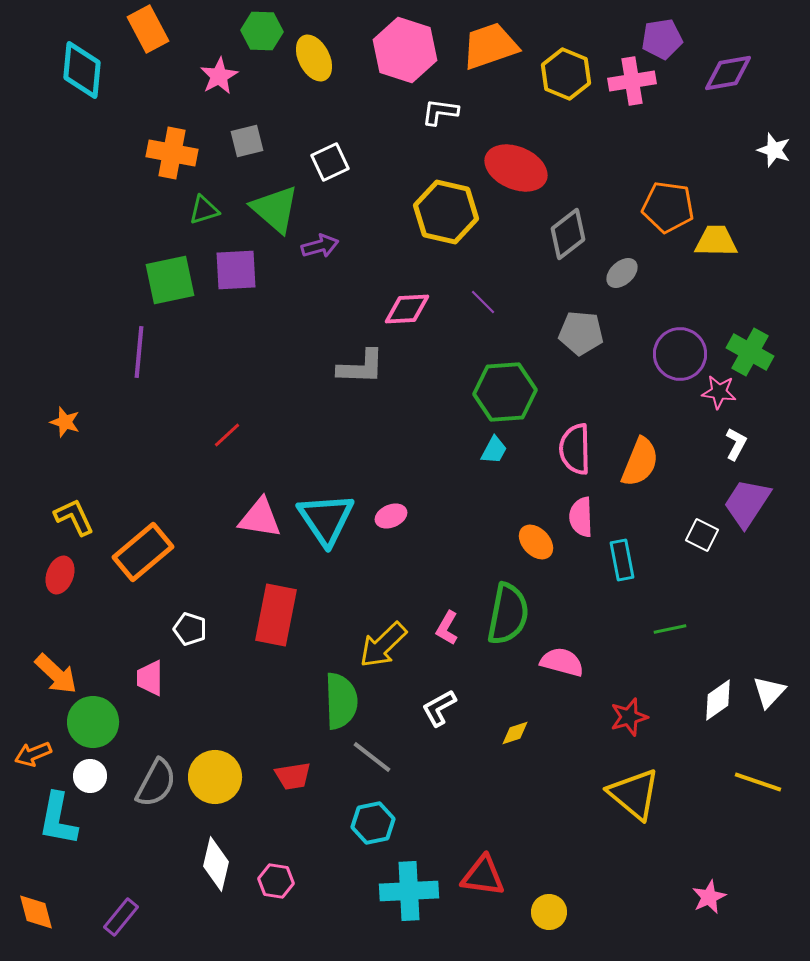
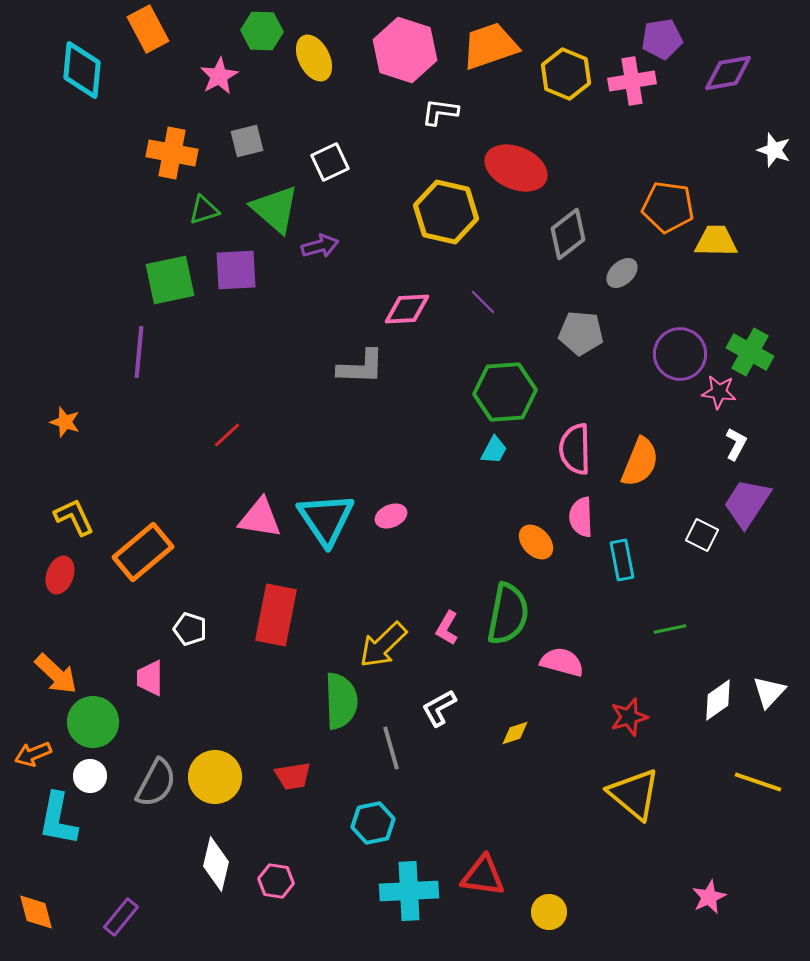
gray line at (372, 757): moved 19 px right, 9 px up; rotated 36 degrees clockwise
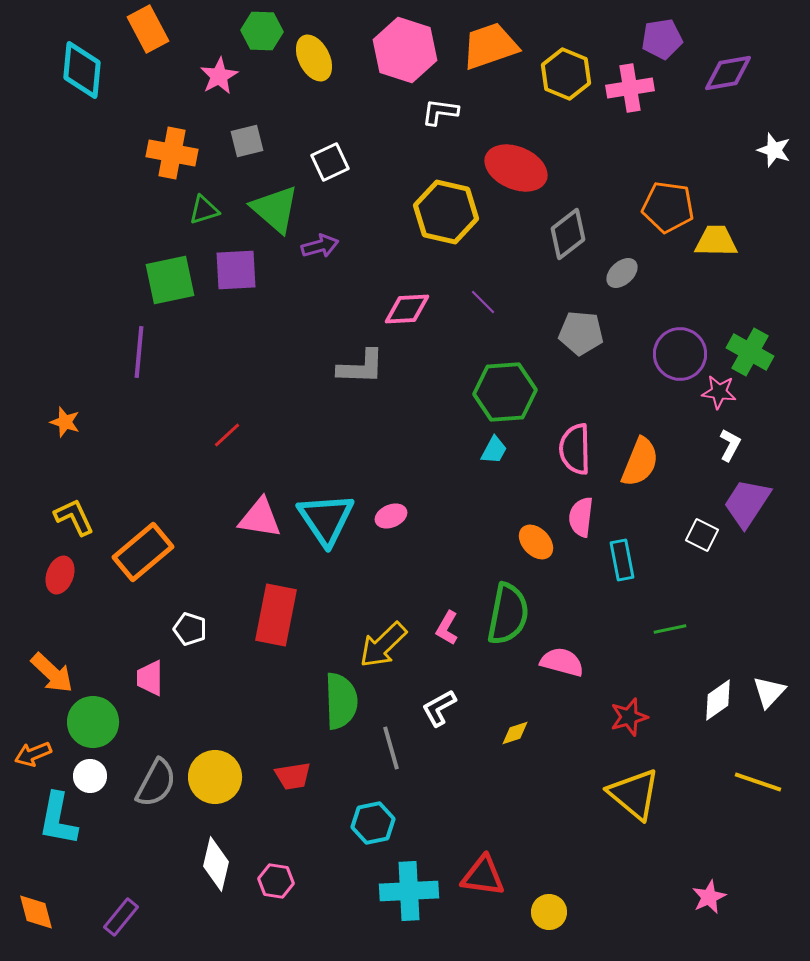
pink cross at (632, 81): moved 2 px left, 7 px down
white L-shape at (736, 444): moved 6 px left, 1 px down
pink semicircle at (581, 517): rotated 9 degrees clockwise
orange arrow at (56, 674): moved 4 px left, 1 px up
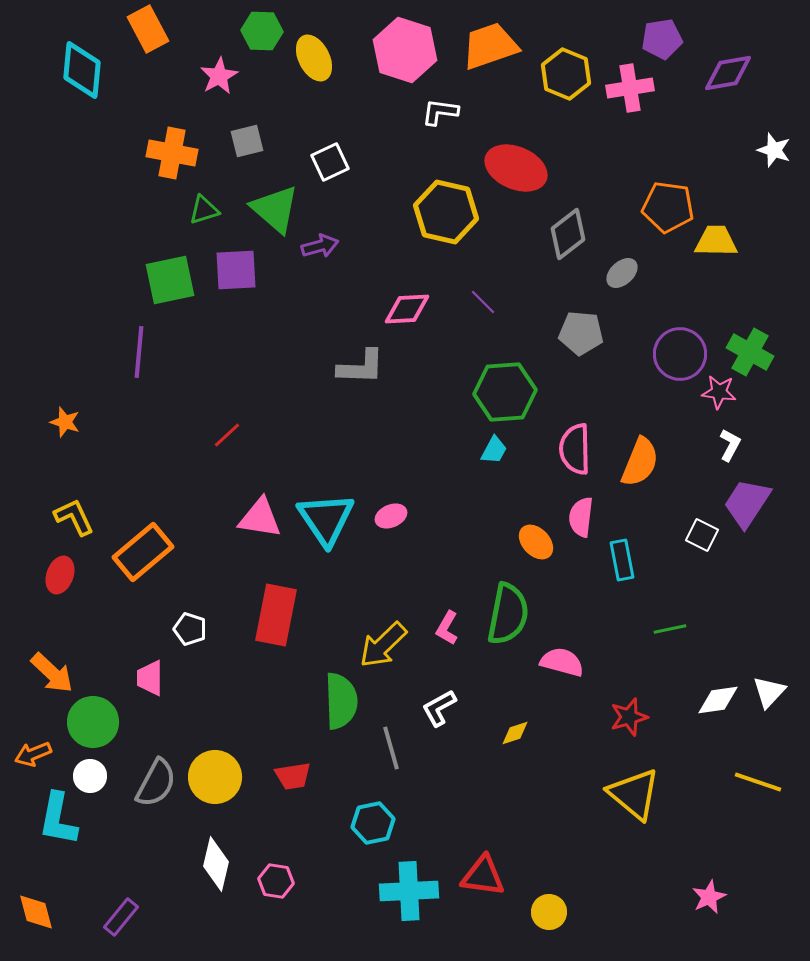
white diamond at (718, 700): rotated 27 degrees clockwise
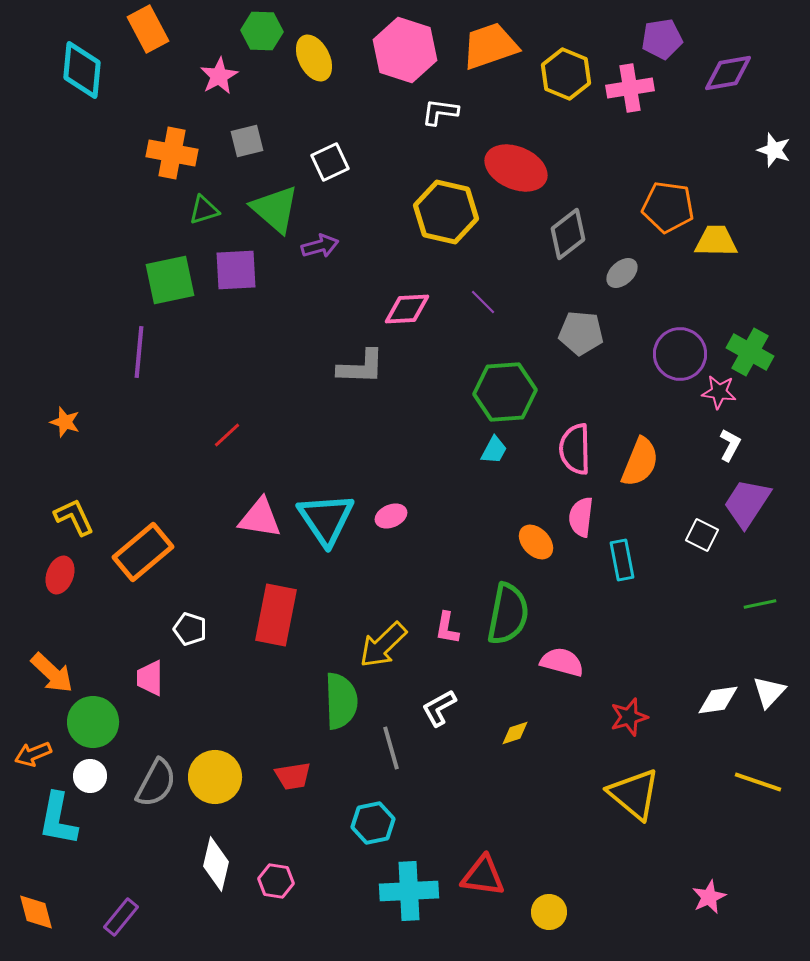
pink L-shape at (447, 628): rotated 20 degrees counterclockwise
green line at (670, 629): moved 90 px right, 25 px up
